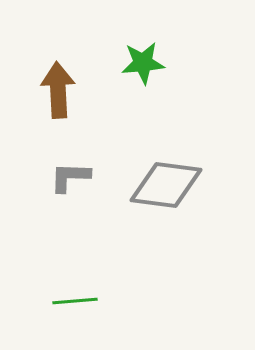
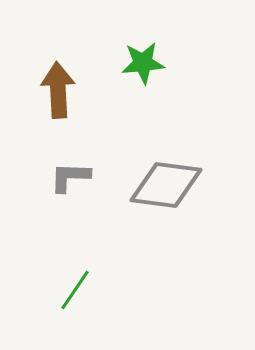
green line: moved 11 px up; rotated 51 degrees counterclockwise
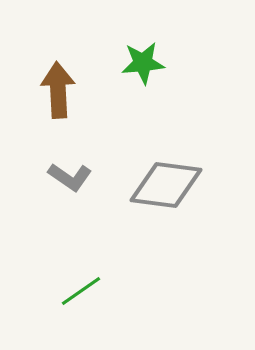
gray L-shape: rotated 147 degrees counterclockwise
green line: moved 6 px right, 1 px down; rotated 21 degrees clockwise
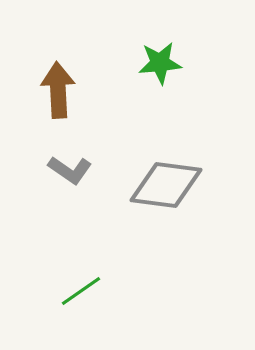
green star: moved 17 px right
gray L-shape: moved 7 px up
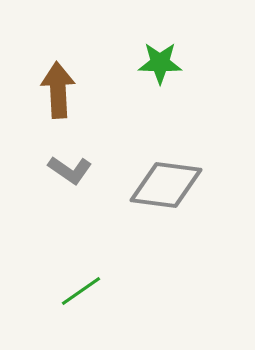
green star: rotated 6 degrees clockwise
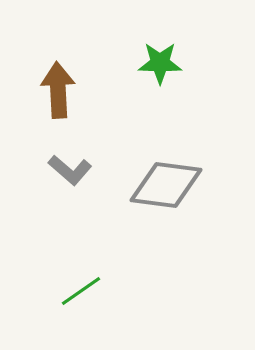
gray L-shape: rotated 6 degrees clockwise
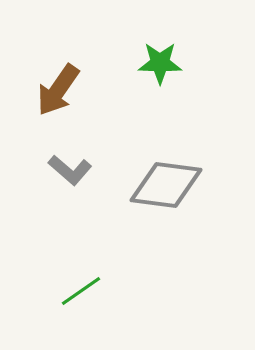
brown arrow: rotated 142 degrees counterclockwise
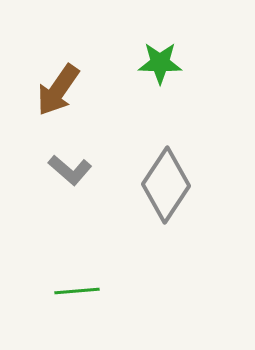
gray diamond: rotated 64 degrees counterclockwise
green line: moved 4 px left; rotated 30 degrees clockwise
